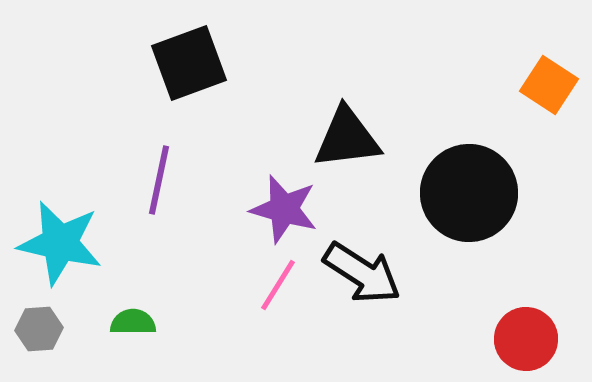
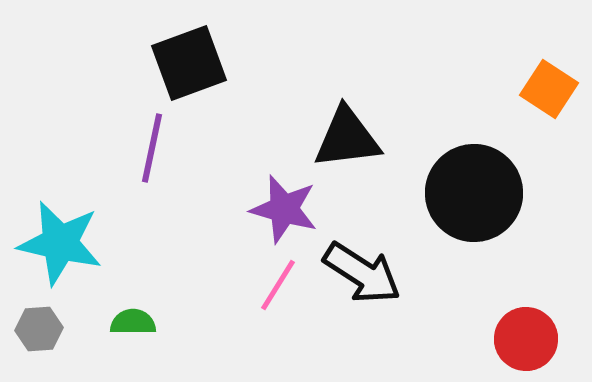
orange square: moved 4 px down
purple line: moved 7 px left, 32 px up
black circle: moved 5 px right
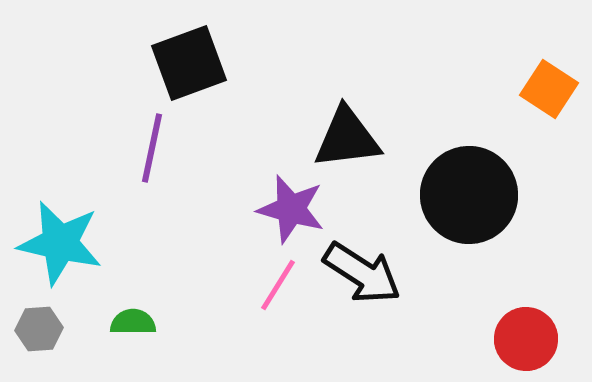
black circle: moved 5 px left, 2 px down
purple star: moved 7 px right
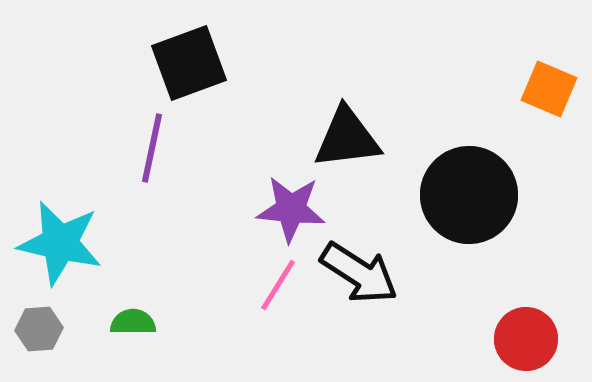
orange square: rotated 10 degrees counterclockwise
purple star: rotated 10 degrees counterclockwise
black arrow: moved 3 px left
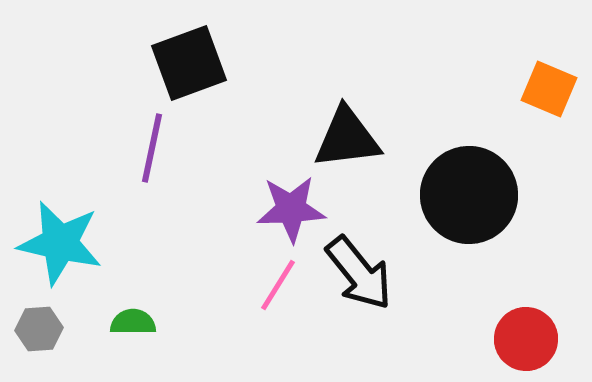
purple star: rotated 8 degrees counterclockwise
black arrow: rotated 18 degrees clockwise
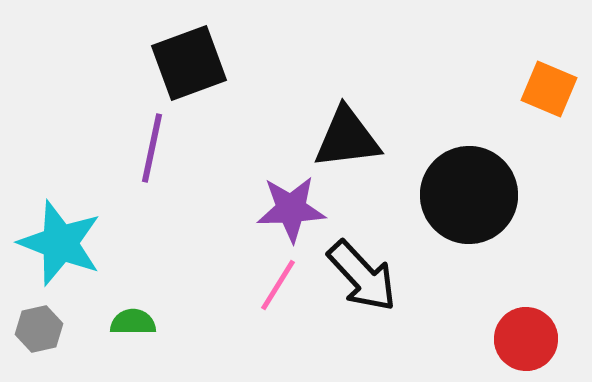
cyan star: rotated 8 degrees clockwise
black arrow: moved 3 px right, 3 px down; rotated 4 degrees counterclockwise
gray hexagon: rotated 9 degrees counterclockwise
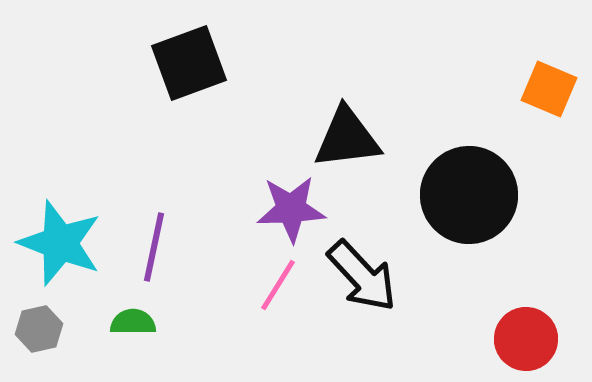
purple line: moved 2 px right, 99 px down
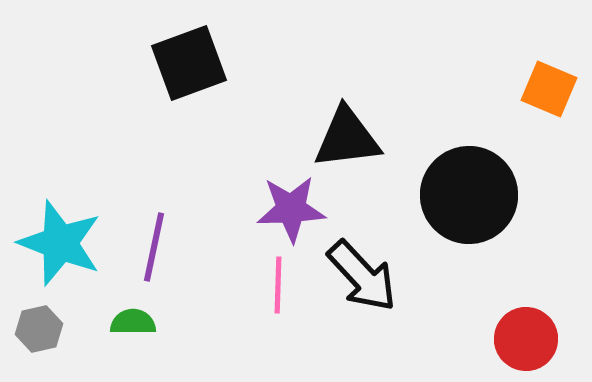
pink line: rotated 30 degrees counterclockwise
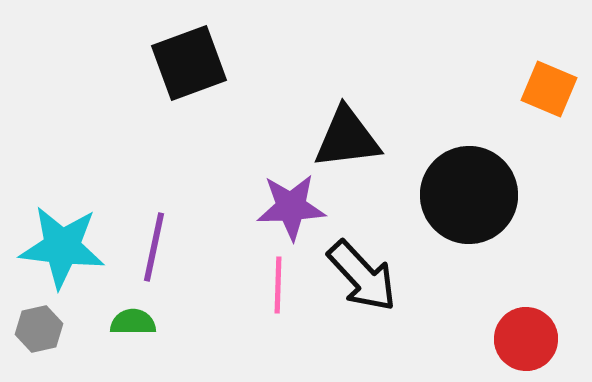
purple star: moved 2 px up
cyan star: moved 2 px right, 4 px down; rotated 14 degrees counterclockwise
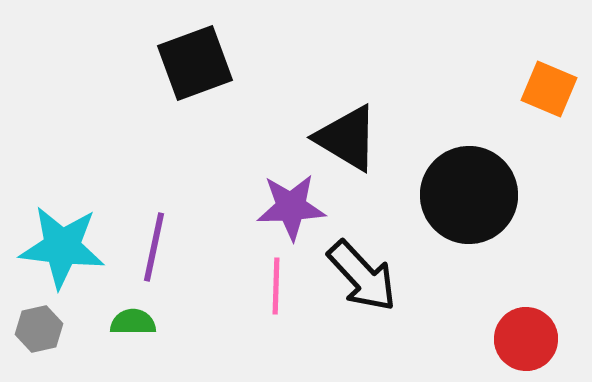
black square: moved 6 px right
black triangle: rotated 38 degrees clockwise
pink line: moved 2 px left, 1 px down
